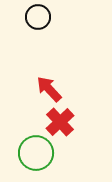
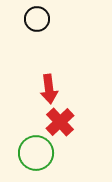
black circle: moved 1 px left, 2 px down
red arrow: rotated 144 degrees counterclockwise
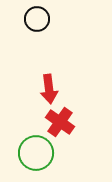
red cross: rotated 12 degrees counterclockwise
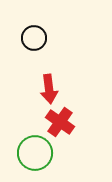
black circle: moved 3 px left, 19 px down
green circle: moved 1 px left
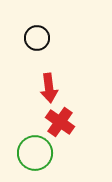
black circle: moved 3 px right
red arrow: moved 1 px up
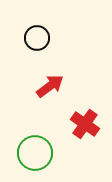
red arrow: moved 1 px right, 2 px up; rotated 120 degrees counterclockwise
red cross: moved 25 px right, 2 px down
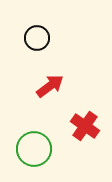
red cross: moved 2 px down
green circle: moved 1 px left, 4 px up
